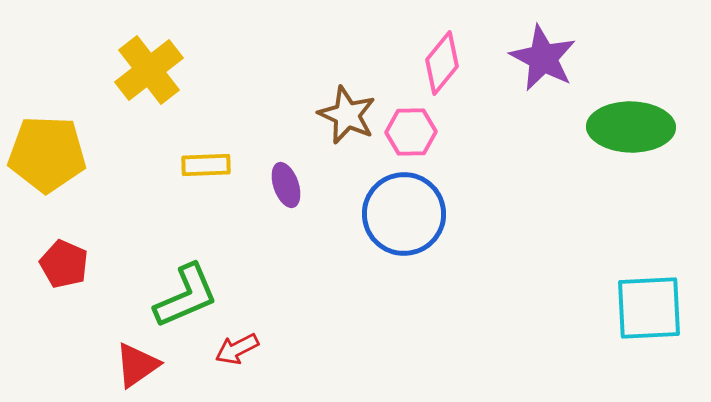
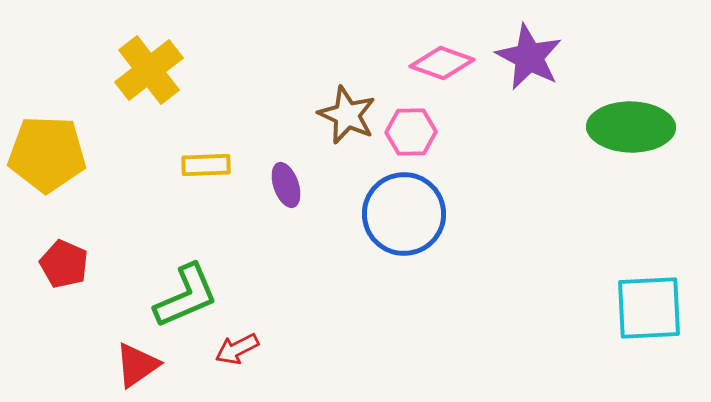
purple star: moved 14 px left, 1 px up
pink diamond: rotated 70 degrees clockwise
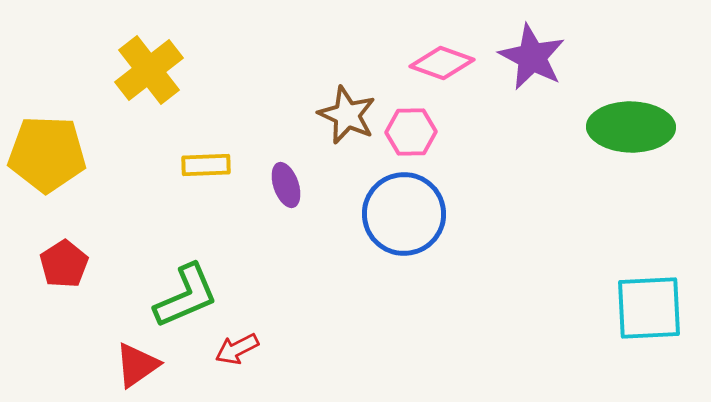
purple star: moved 3 px right
red pentagon: rotated 15 degrees clockwise
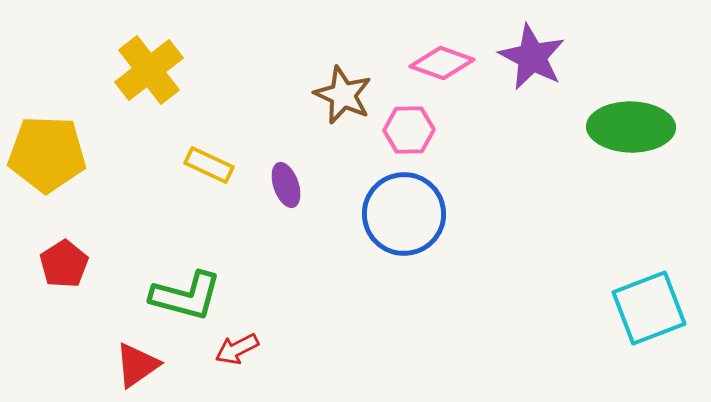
brown star: moved 4 px left, 20 px up
pink hexagon: moved 2 px left, 2 px up
yellow rectangle: moved 3 px right; rotated 27 degrees clockwise
green L-shape: rotated 38 degrees clockwise
cyan square: rotated 18 degrees counterclockwise
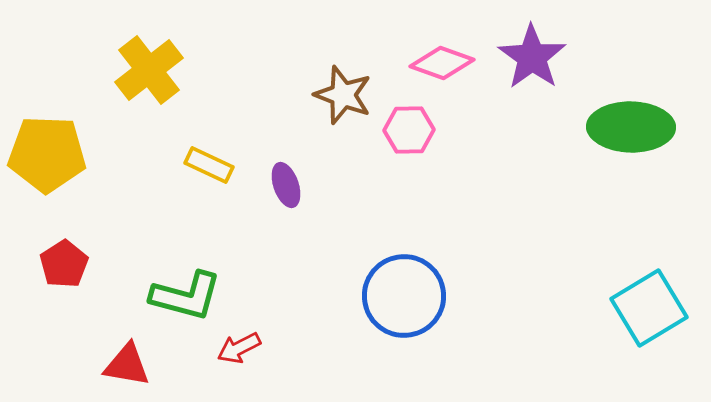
purple star: rotated 8 degrees clockwise
brown star: rotated 4 degrees counterclockwise
blue circle: moved 82 px down
cyan square: rotated 10 degrees counterclockwise
red arrow: moved 2 px right, 1 px up
red triangle: moved 10 px left; rotated 45 degrees clockwise
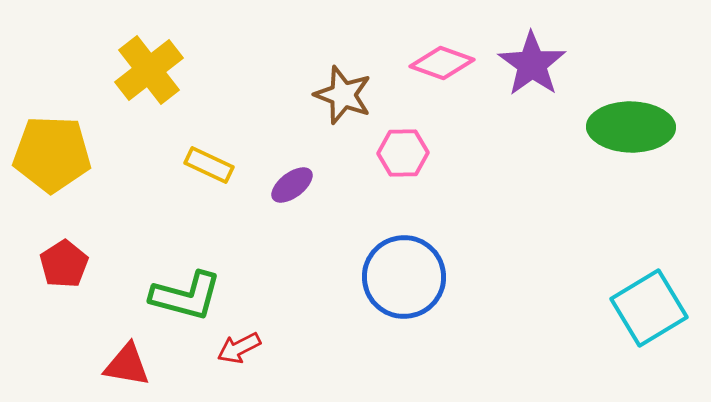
purple star: moved 7 px down
pink hexagon: moved 6 px left, 23 px down
yellow pentagon: moved 5 px right
purple ellipse: moved 6 px right; rotated 72 degrees clockwise
blue circle: moved 19 px up
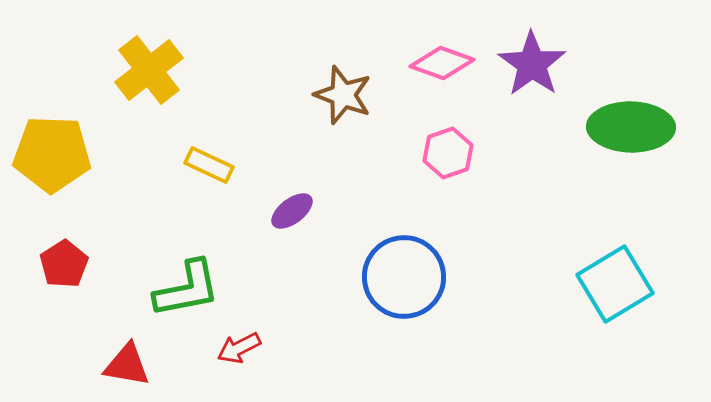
pink hexagon: moved 45 px right; rotated 18 degrees counterclockwise
purple ellipse: moved 26 px down
green L-shape: moved 1 px right, 7 px up; rotated 26 degrees counterclockwise
cyan square: moved 34 px left, 24 px up
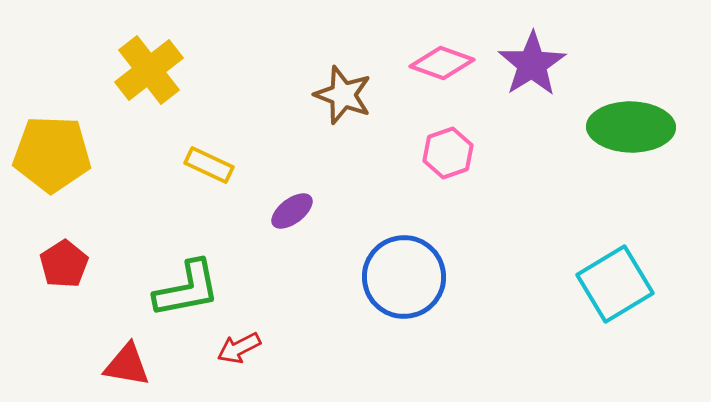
purple star: rotated 4 degrees clockwise
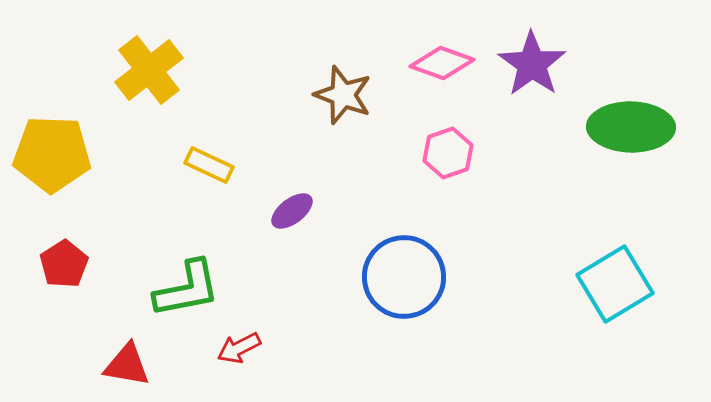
purple star: rotated 4 degrees counterclockwise
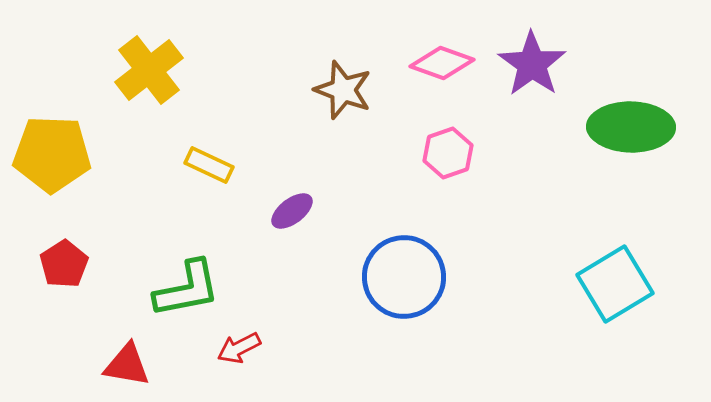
brown star: moved 5 px up
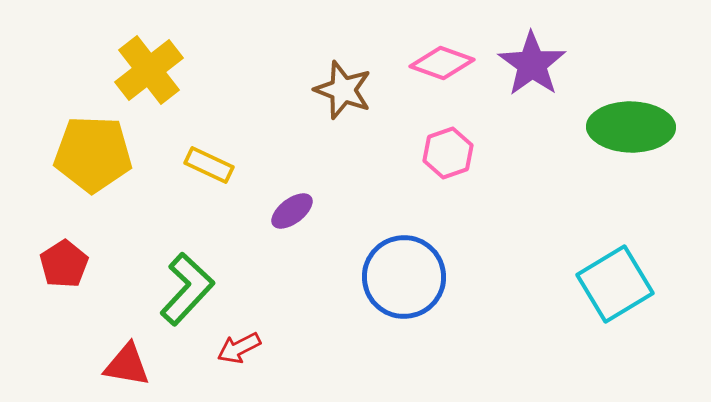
yellow pentagon: moved 41 px right
green L-shape: rotated 36 degrees counterclockwise
